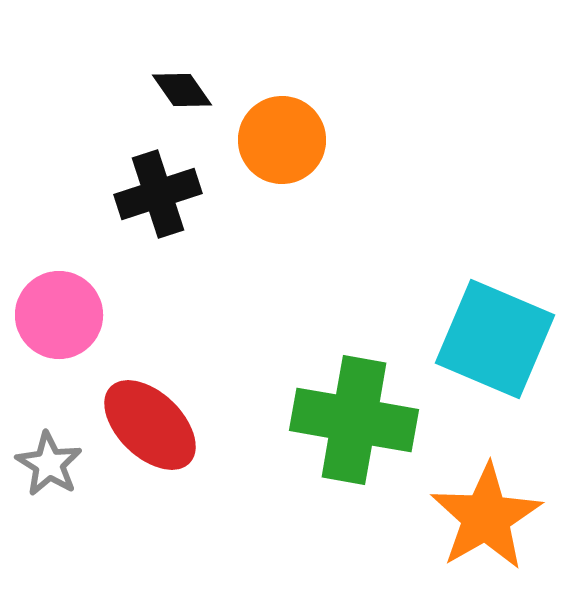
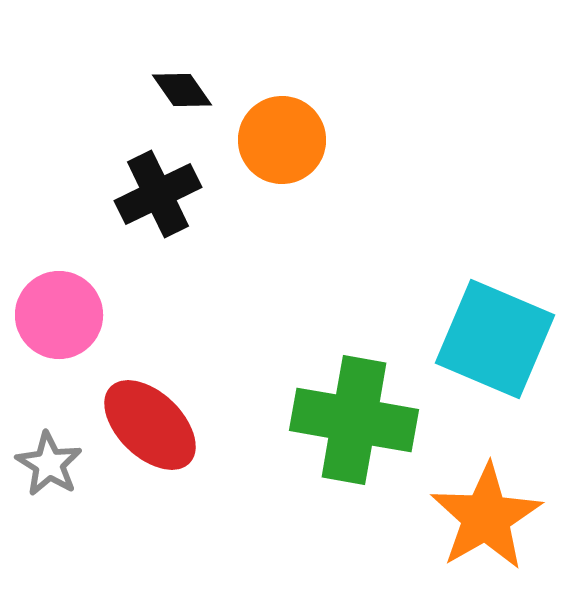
black cross: rotated 8 degrees counterclockwise
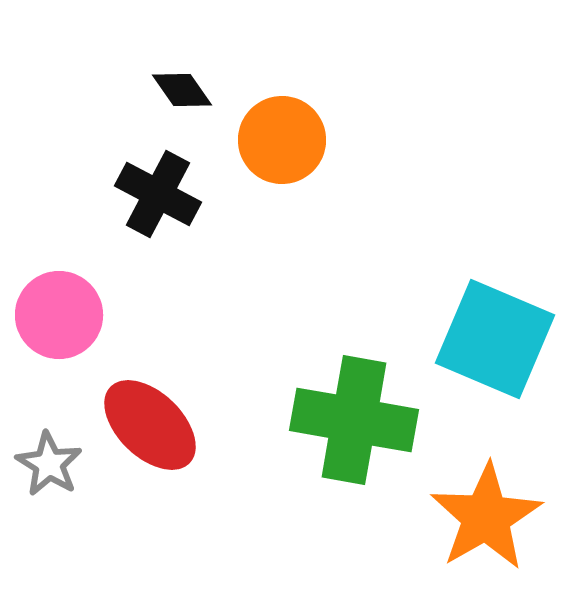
black cross: rotated 36 degrees counterclockwise
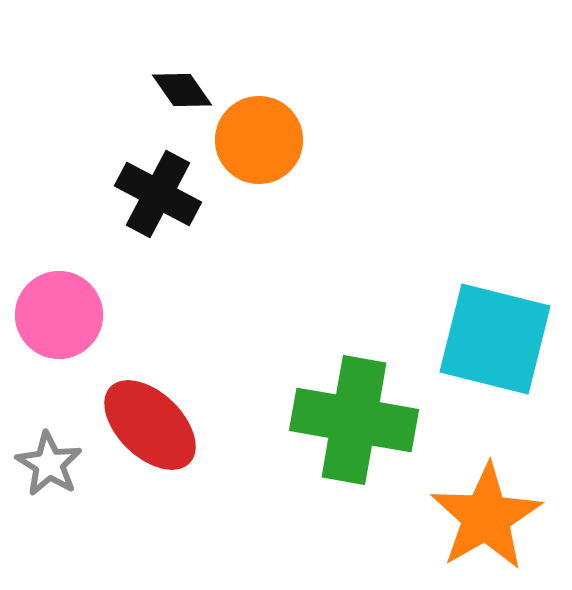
orange circle: moved 23 px left
cyan square: rotated 9 degrees counterclockwise
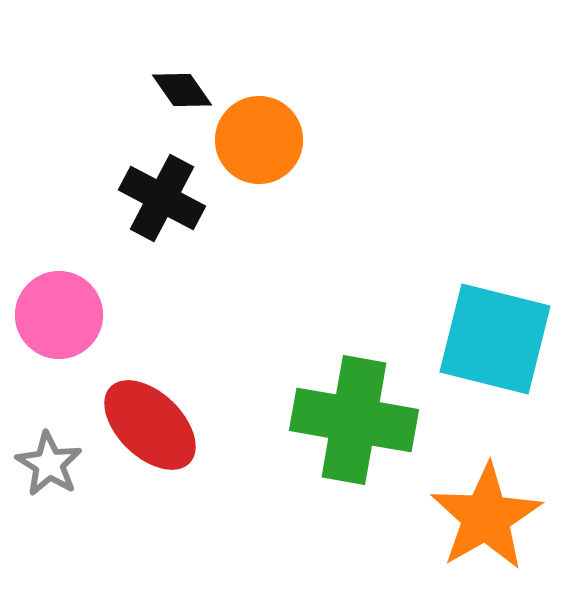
black cross: moved 4 px right, 4 px down
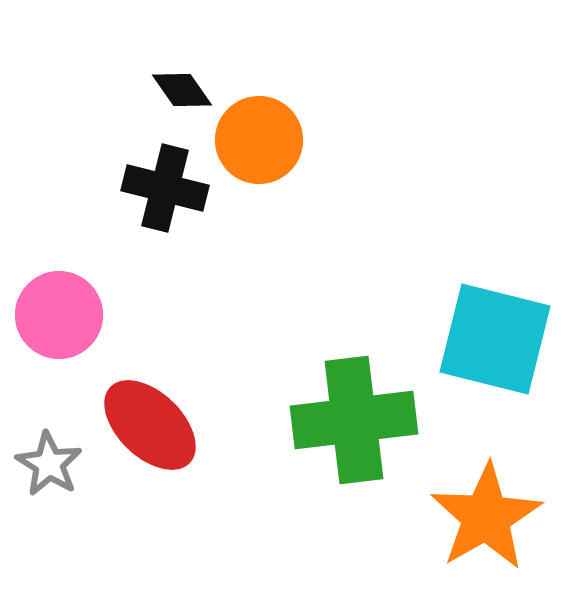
black cross: moved 3 px right, 10 px up; rotated 14 degrees counterclockwise
green cross: rotated 17 degrees counterclockwise
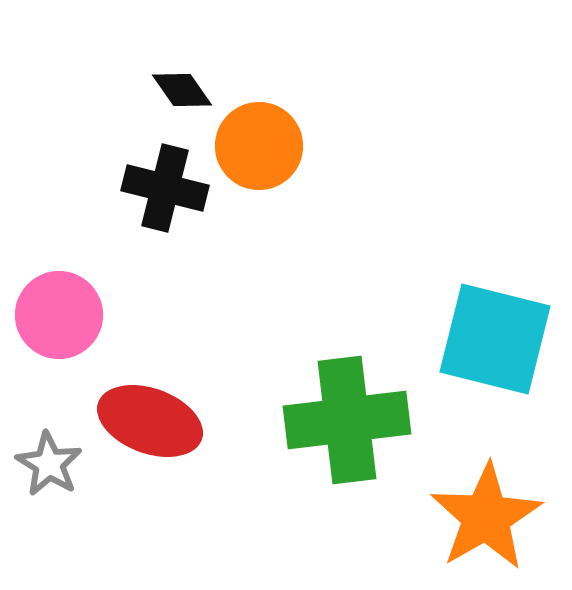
orange circle: moved 6 px down
green cross: moved 7 px left
red ellipse: moved 4 px up; rotated 24 degrees counterclockwise
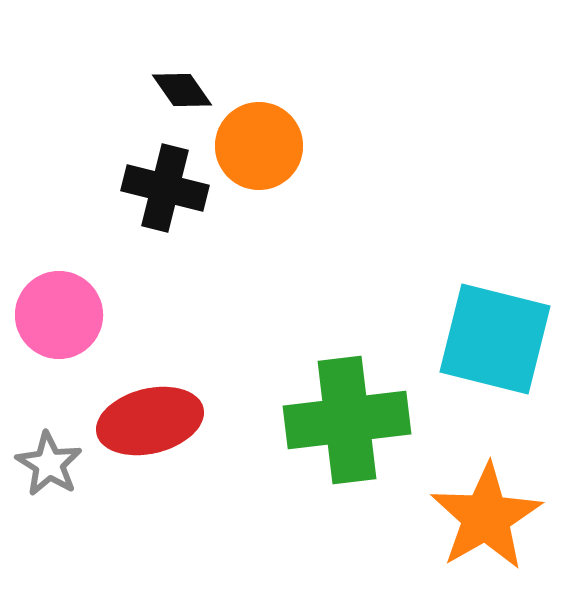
red ellipse: rotated 34 degrees counterclockwise
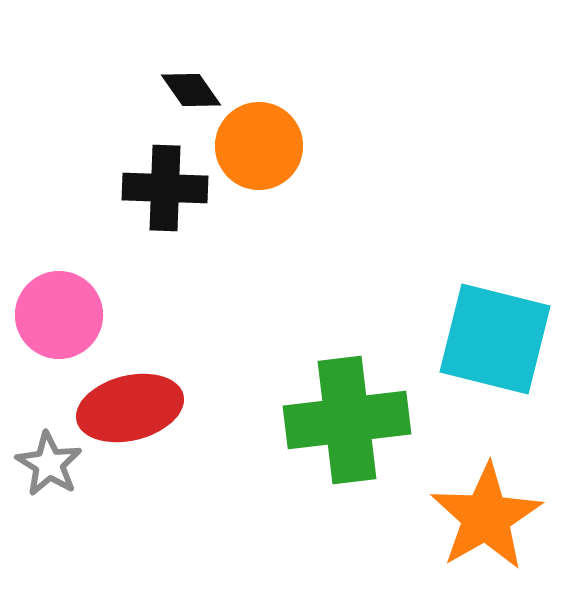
black diamond: moved 9 px right
black cross: rotated 12 degrees counterclockwise
red ellipse: moved 20 px left, 13 px up
